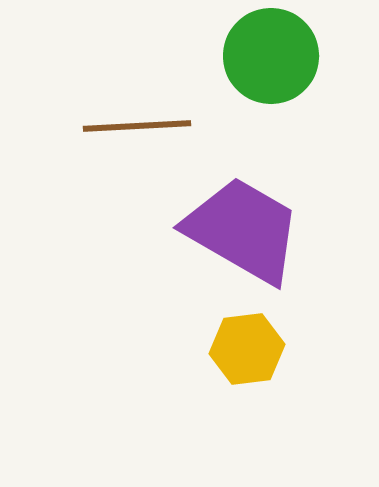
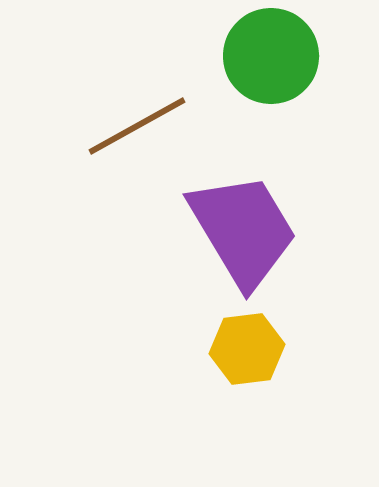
brown line: rotated 26 degrees counterclockwise
purple trapezoid: rotated 29 degrees clockwise
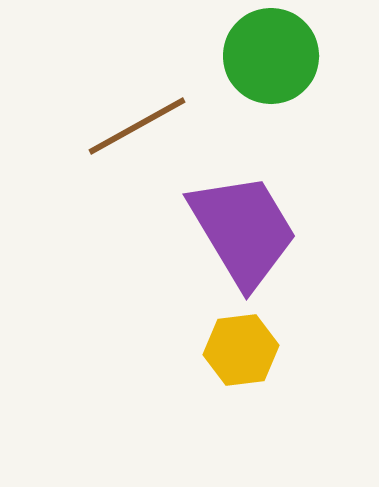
yellow hexagon: moved 6 px left, 1 px down
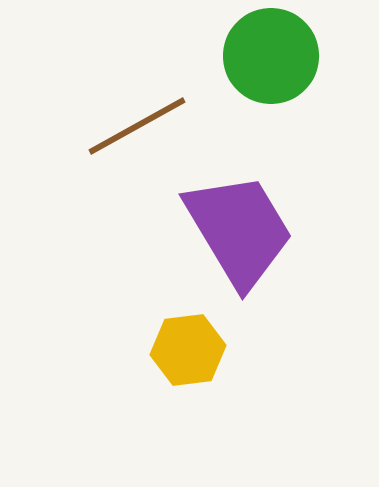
purple trapezoid: moved 4 px left
yellow hexagon: moved 53 px left
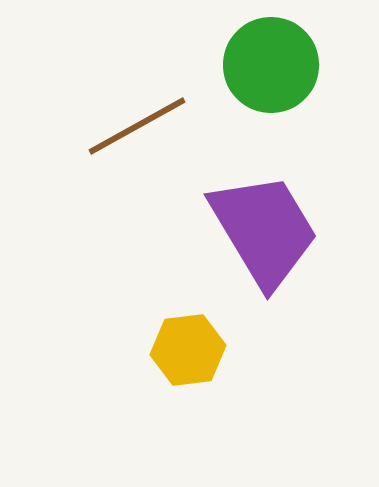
green circle: moved 9 px down
purple trapezoid: moved 25 px right
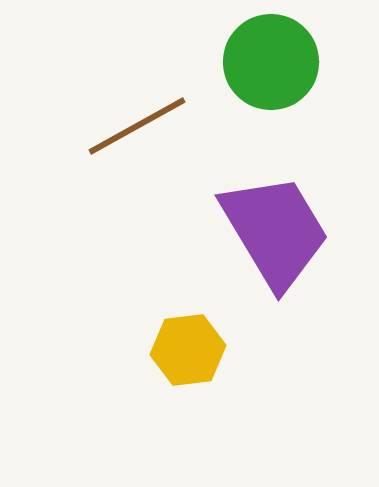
green circle: moved 3 px up
purple trapezoid: moved 11 px right, 1 px down
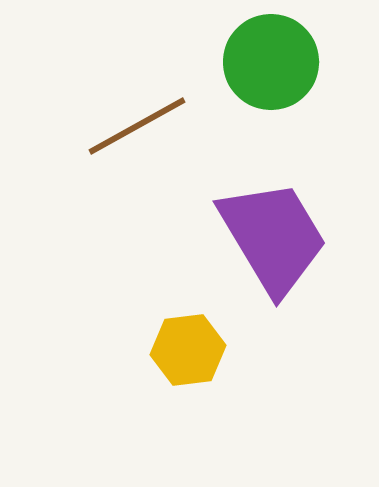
purple trapezoid: moved 2 px left, 6 px down
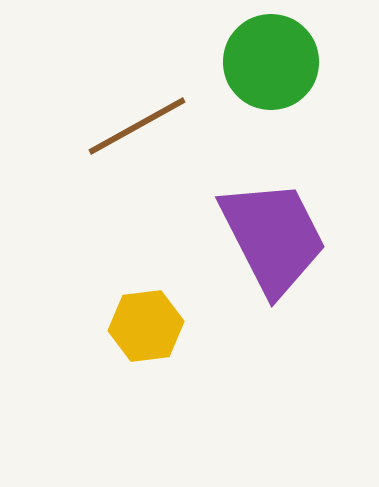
purple trapezoid: rotated 4 degrees clockwise
yellow hexagon: moved 42 px left, 24 px up
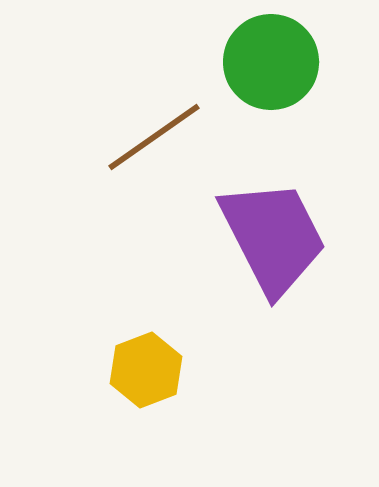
brown line: moved 17 px right, 11 px down; rotated 6 degrees counterclockwise
yellow hexagon: moved 44 px down; rotated 14 degrees counterclockwise
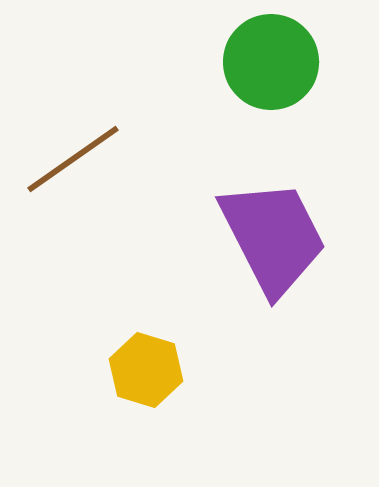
brown line: moved 81 px left, 22 px down
yellow hexagon: rotated 22 degrees counterclockwise
